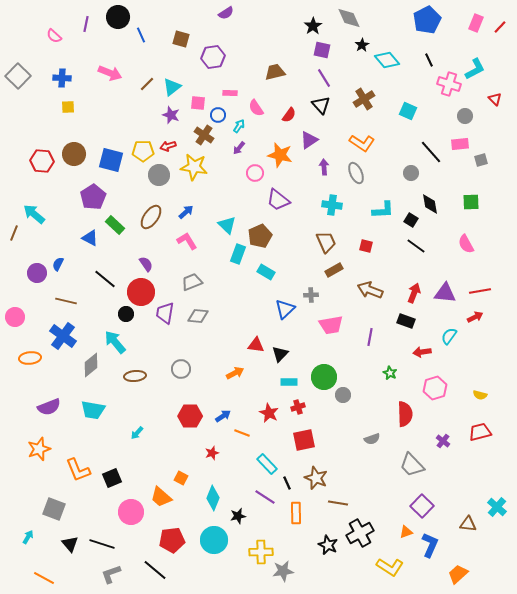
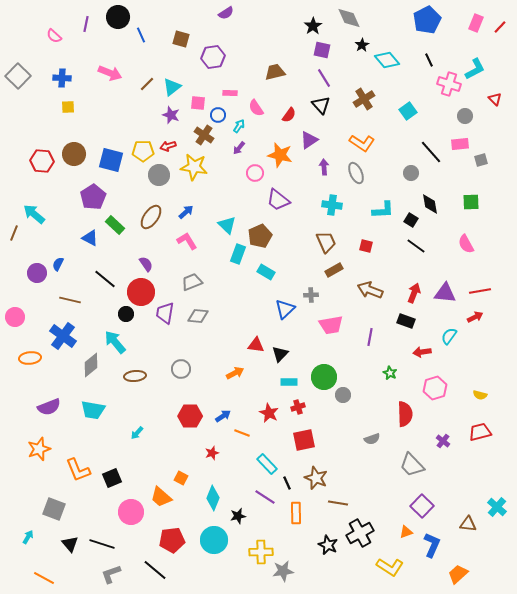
cyan square at (408, 111): rotated 30 degrees clockwise
brown line at (66, 301): moved 4 px right, 1 px up
blue L-shape at (430, 545): moved 2 px right
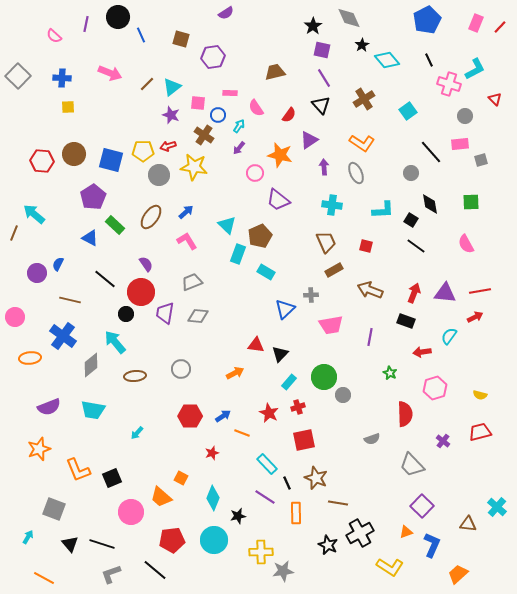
cyan rectangle at (289, 382): rotated 49 degrees counterclockwise
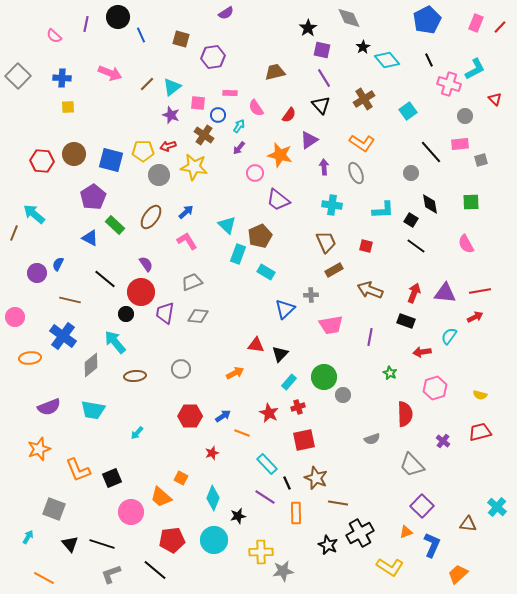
black star at (313, 26): moved 5 px left, 2 px down
black star at (362, 45): moved 1 px right, 2 px down
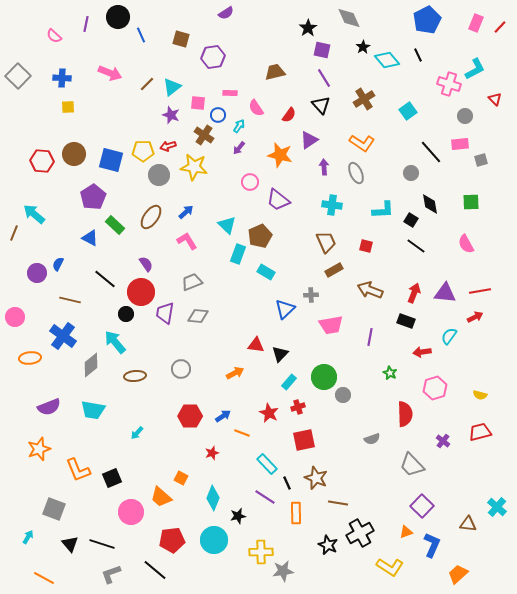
black line at (429, 60): moved 11 px left, 5 px up
pink circle at (255, 173): moved 5 px left, 9 px down
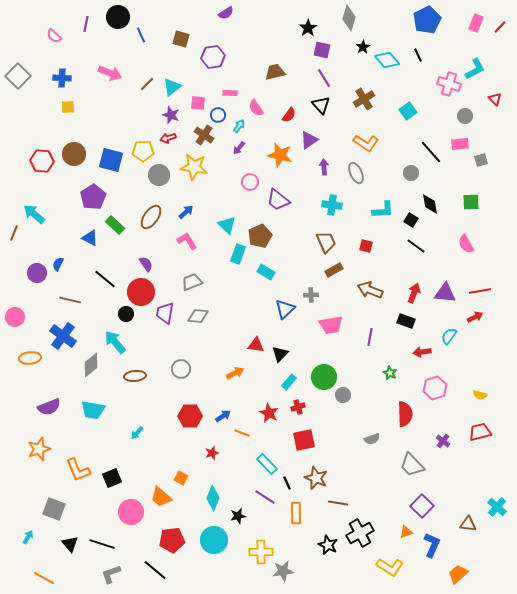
gray diamond at (349, 18): rotated 40 degrees clockwise
orange L-shape at (362, 143): moved 4 px right
red arrow at (168, 146): moved 8 px up
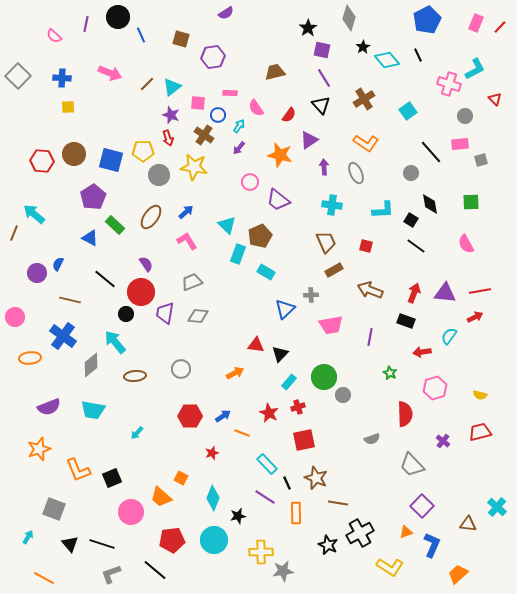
red arrow at (168, 138): rotated 91 degrees counterclockwise
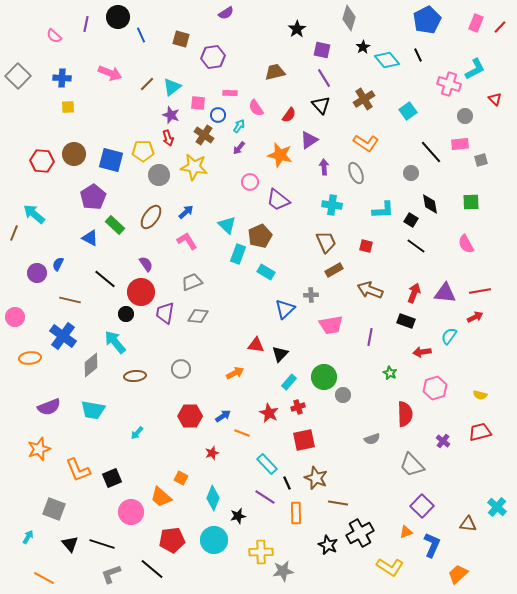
black star at (308, 28): moved 11 px left, 1 px down
black line at (155, 570): moved 3 px left, 1 px up
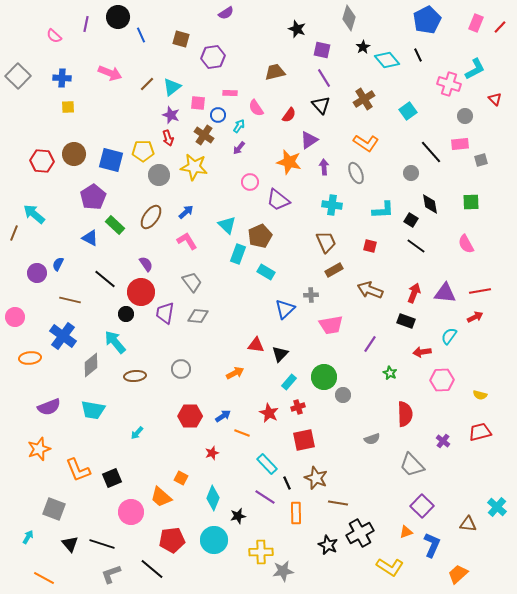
black star at (297, 29): rotated 18 degrees counterclockwise
orange star at (280, 155): moved 9 px right, 7 px down
red square at (366, 246): moved 4 px right
gray trapezoid at (192, 282): rotated 75 degrees clockwise
purple line at (370, 337): moved 7 px down; rotated 24 degrees clockwise
pink hexagon at (435, 388): moved 7 px right, 8 px up; rotated 15 degrees clockwise
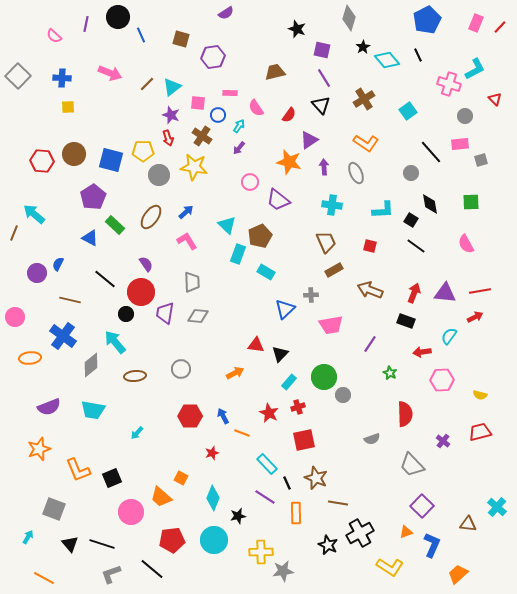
brown cross at (204, 135): moved 2 px left, 1 px down
gray trapezoid at (192, 282): rotated 35 degrees clockwise
blue arrow at (223, 416): rotated 84 degrees counterclockwise
